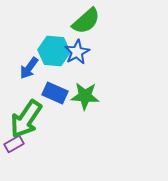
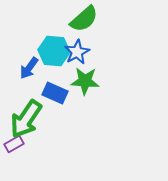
green semicircle: moved 2 px left, 2 px up
green star: moved 15 px up
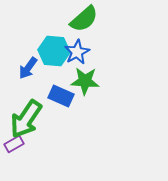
blue arrow: moved 1 px left
blue rectangle: moved 6 px right, 3 px down
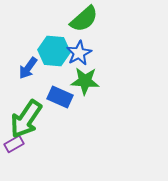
blue star: moved 2 px right, 1 px down
blue rectangle: moved 1 px left, 1 px down
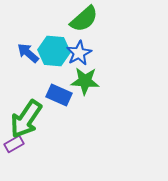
blue arrow: moved 15 px up; rotated 95 degrees clockwise
blue rectangle: moved 1 px left, 2 px up
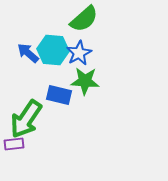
cyan hexagon: moved 1 px left, 1 px up
blue rectangle: rotated 10 degrees counterclockwise
purple rectangle: rotated 24 degrees clockwise
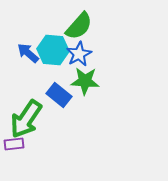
green semicircle: moved 5 px left, 7 px down; rotated 8 degrees counterclockwise
blue star: moved 1 px down
blue rectangle: rotated 25 degrees clockwise
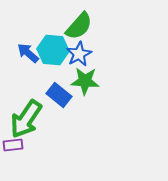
purple rectangle: moved 1 px left, 1 px down
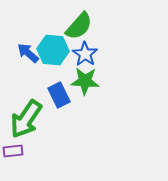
blue star: moved 6 px right; rotated 10 degrees counterclockwise
blue rectangle: rotated 25 degrees clockwise
purple rectangle: moved 6 px down
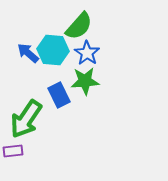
blue star: moved 2 px right, 1 px up
green star: rotated 8 degrees counterclockwise
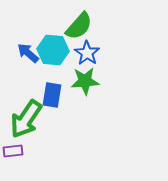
blue rectangle: moved 7 px left; rotated 35 degrees clockwise
